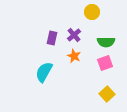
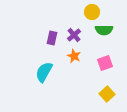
green semicircle: moved 2 px left, 12 px up
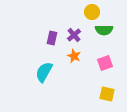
yellow square: rotated 35 degrees counterclockwise
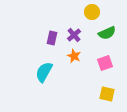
green semicircle: moved 3 px right, 3 px down; rotated 24 degrees counterclockwise
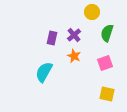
green semicircle: rotated 132 degrees clockwise
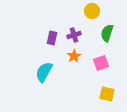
yellow circle: moved 1 px up
purple cross: rotated 24 degrees clockwise
orange star: rotated 16 degrees clockwise
pink square: moved 4 px left
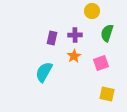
purple cross: moved 1 px right; rotated 16 degrees clockwise
